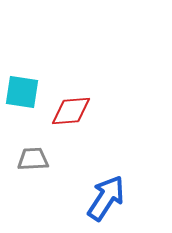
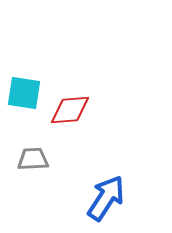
cyan square: moved 2 px right, 1 px down
red diamond: moved 1 px left, 1 px up
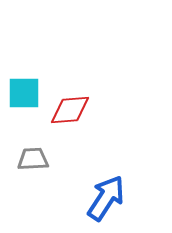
cyan square: rotated 9 degrees counterclockwise
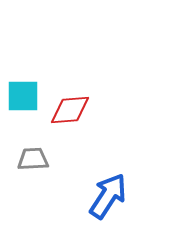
cyan square: moved 1 px left, 3 px down
blue arrow: moved 2 px right, 2 px up
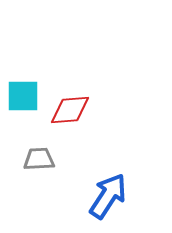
gray trapezoid: moved 6 px right
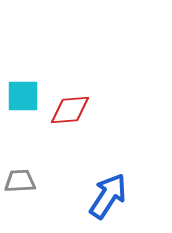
gray trapezoid: moved 19 px left, 22 px down
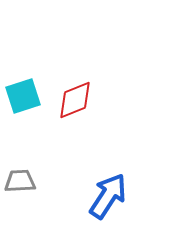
cyan square: rotated 18 degrees counterclockwise
red diamond: moved 5 px right, 10 px up; rotated 18 degrees counterclockwise
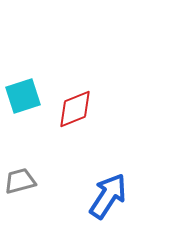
red diamond: moved 9 px down
gray trapezoid: rotated 12 degrees counterclockwise
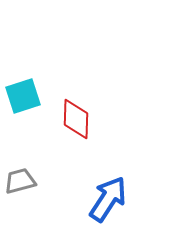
red diamond: moved 1 px right, 10 px down; rotated 66 degrees counterclockwise
blue arrow: moved 3 px down
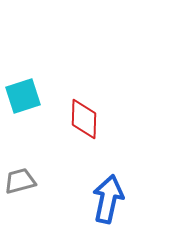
red diamond: moved 8 px right
blue arrow: rotated 21 degrees counterclockwise
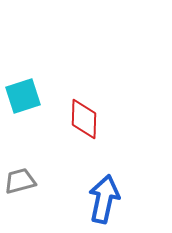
blue arrow: moved 4 px left
